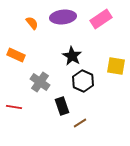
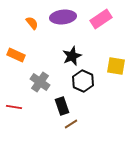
black star: rotated 18 degrees clockwise
brown line: moved 9 px left, 1 px down
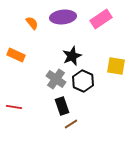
gray cross: moved 16 px right, 3 px up
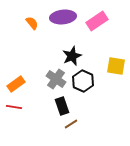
pink rectangle: moved 4 px left, 2 px down
orange rectangle: moved 29 px down; rotated 60 degrees counterclockwise
